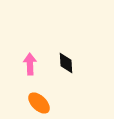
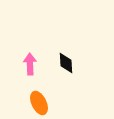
orange ellipse: rotated 20 degrees clockwise
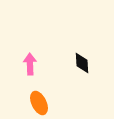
black diamond: moved 16 px right
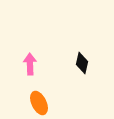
black diamond: rotated 15 degrees clockwise
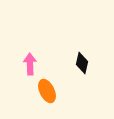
orange ellipse: moved 8 px right, 12 px up
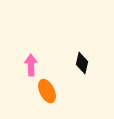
pink arrow: moved 1 px right, 1 px down
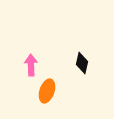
orange ellipse: rotated 45 degrees clockwise
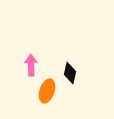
black diamond: moved 12 px left, 10 px down
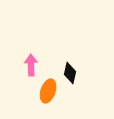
orange ellipse: moved 1 px right
